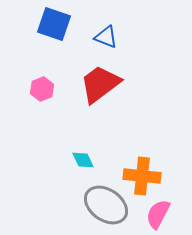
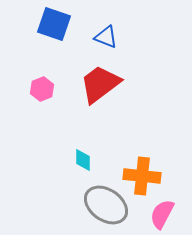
cyan diamond: rotated 25 degrees clockwise
pink semicircle: moved 4 px right
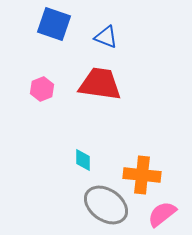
red trapezoid: rotated 45 degrees clockwise
orange cross: moved 1 px up
pink semicircle: rotated 24 degrees clockwise
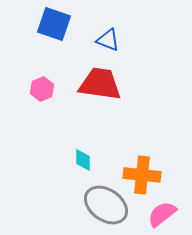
blue triangle: moved 2 px right, 3 px down
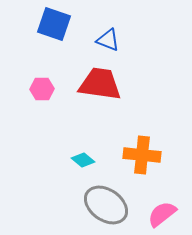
pink hexagon: rotated 20 degrees clockwise
cyan diamond: rotated 50 degrees counterclockwise
orange cross: moved 20 px up
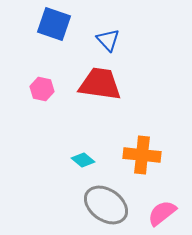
blue triangle: rotated 25 degrees clockwise
pink hexagon: rotated 15 degrees clockwise
pink semicircle: moved 1 px up
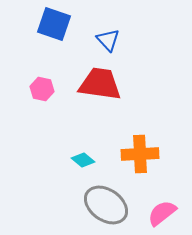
orange cross: moved 2 px left, 1 px up; rotated 9 degrees counterclockwise
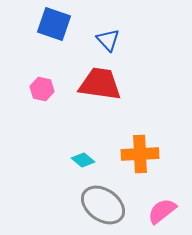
gray ellipse: moved 3 px left
pink semicircle: moved 2 px up
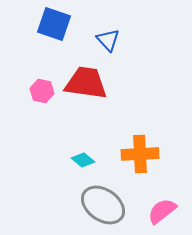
red trapezoid: moved 14 px left, 1 px up
pink hexagon: moved 2 px down
